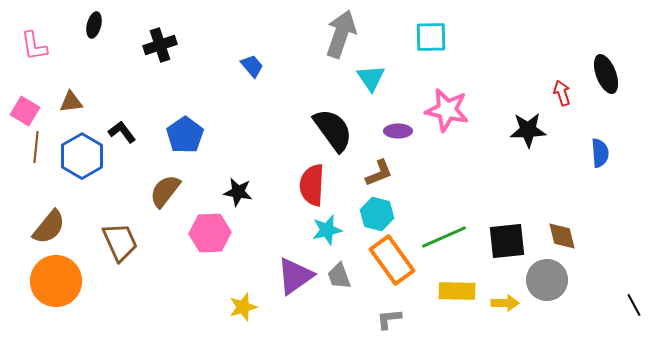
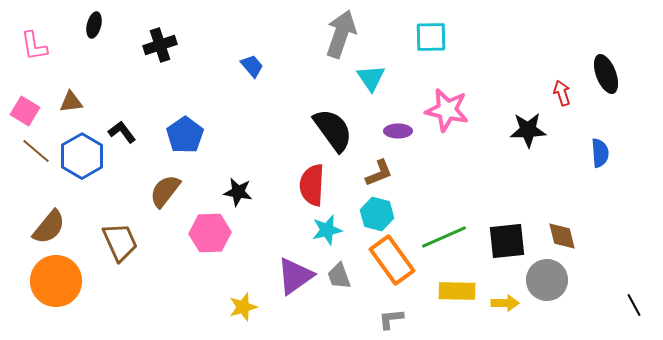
brown line at (36, 147): moved 4 px down; rotated 56 degrees counterclockwise
gray L-shape at (389, 319): moved 2 px right
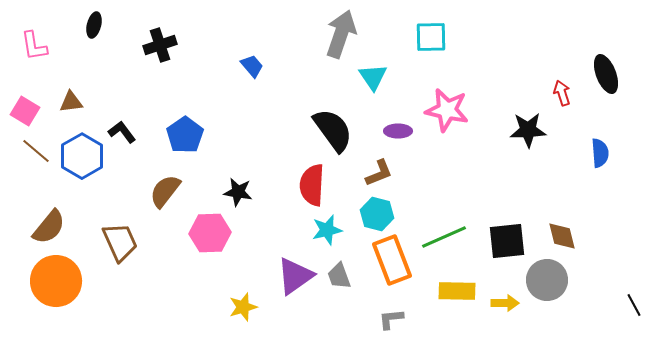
cyan triangle at (371, 78): moved 2 px right, 1 px up
orange rectangle at (392, 260): rotated 15 degrees clockwise
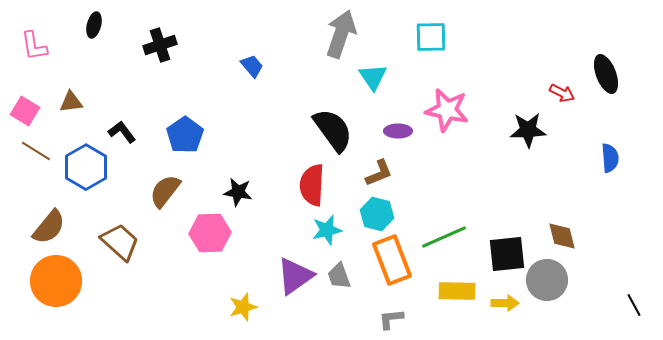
red arrow at (562, 93): rotated 135 degrees clockwise
brown line at (36, 151): rotated 8 degrees counterclockwise
blue semicircle at (600, 153): moved 10 px right, 5 px down
blue hexagon at (82, 156): moved 4 px right, 11 px down
black square at (507, 241): moved 13 px down
brown trapezoid at (120, 242): rotated 24 degrees counterclockwise
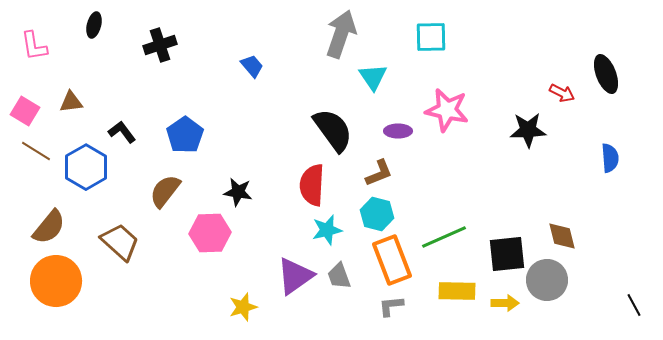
gray L-shape at (391, 319): moved 13 px up
